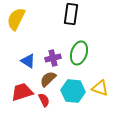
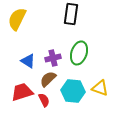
yellow semicircle: moved 1 px right
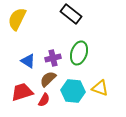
black rectangle: rotated 60 degrees counterclockwise
red semicircle: rotated 56 degrees clockwise
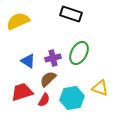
black rectangle: rotated 20 degrees counterclockwise
yellow semicircle: moved 1 px right, 2 px down; rotated 40 degrees clockwise
green ellipse: rotated 10 degrees clockwise
cyan hexagon: moved 1 px left, 7 px down; rotated 15 degrees counterclockwise
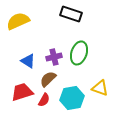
green ellipse: rotated 10 degrees counterclockwise
purple cross: moved 1 px right, 1 px up
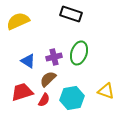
yellow triangle: moved 6 px right, 3 px down
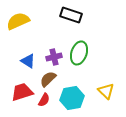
black rectangle: moved 1 px down
yellow triangle: rotated 24 degrees clockwise
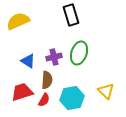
black rectangle: rotated 55 degrees clockwise
brown semicircle: moved 1 px left, 1 px down; rotated 138 degrees clockwise
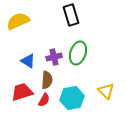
green ellipse: moved 1 px left
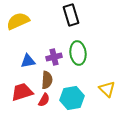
green ellipse: rotated 25 degrees counterclockwise
blue triangle: rotated 42 degrees counterclockwise
yellow triangle: moved 1 px right, 2 px up
